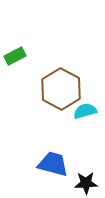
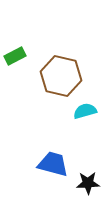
brown hexagon: moved 13 px up; rotated 15 degrees counterclockwise
black star: moved 2 px right
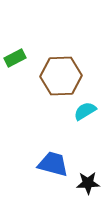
green rectangle: moved 2 px down
brown hexagon: rotated 15 degrees counterclockwise
cyan semicircle: rotated 15 degrees counterclockwise
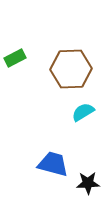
brown hexagon: moved 10 px right, 7 px up
cyan semicircle: moved 2 px left, 1 px down
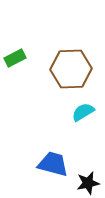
black star: rotated 10 degrees counterclockwise
